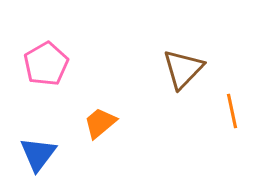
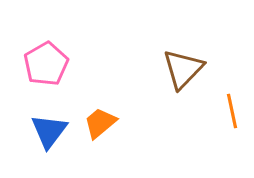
blue triangle: moved 11 px right, 23 px up
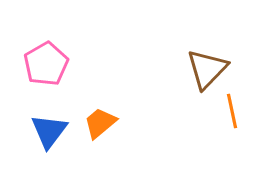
brown triangle: moved 24 px right
